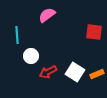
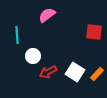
white circle: moved 2 px right
orange rectangle: rotated 24 degrees counterclockwise
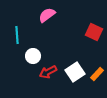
red square: rotated 18 degrees clockwise
white square: rotated 24 degrees clockwise
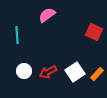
white circle: moved 9 px left, 15 px down
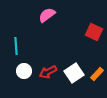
cyan line: moved 1 px left, 11 px down
white square: moved 1 px left, 1 px down
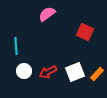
pink semicircle: moved 1 px up
red square: moved 9 px left
white square: moved 1 px right, 1 px up; rotated 12 degrees clockwise
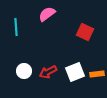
cyan line: moved 19 px up
orange rectangle: rotated 40 degrees clockwise
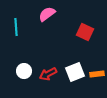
red arrow: moved 2 px down
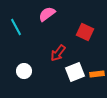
cyan line: rotated 24 degrees counterclockwise
red arrow: moved 10 px right, 21 px up; rotated 24 degrees counterclockwise
